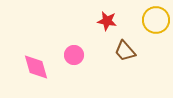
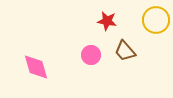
pink circle: moved 17 px right
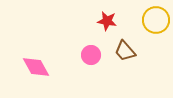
pink diamond: rotated 12 degrees counterclockwise
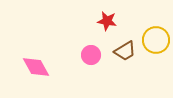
yellow circle: moved 20 px down
brown trapezoid: rotated 80 degrees counterclockwise
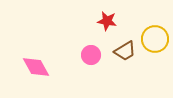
yellow circle: moved 1 px left, 1 px up
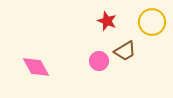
red star: rotated 12 degrees clockwise
yellow circle: moved 3 px left, 17 px up
pink circle: moved 8 px right, 6 px down
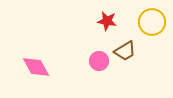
red star: rotated 12 degrees counterclockwise
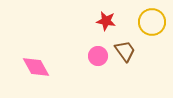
red star: moved 1 px left
brown trapezoid: rotated 95 degrees counterclockwise
pink circle: moved 1 px left, 5 px up
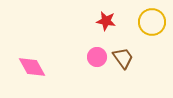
brown trapezoid: moved 2 px left, 7 px down
pink circle: moved 1 px left, 1 px down
pink diamond: moved 4 px left
